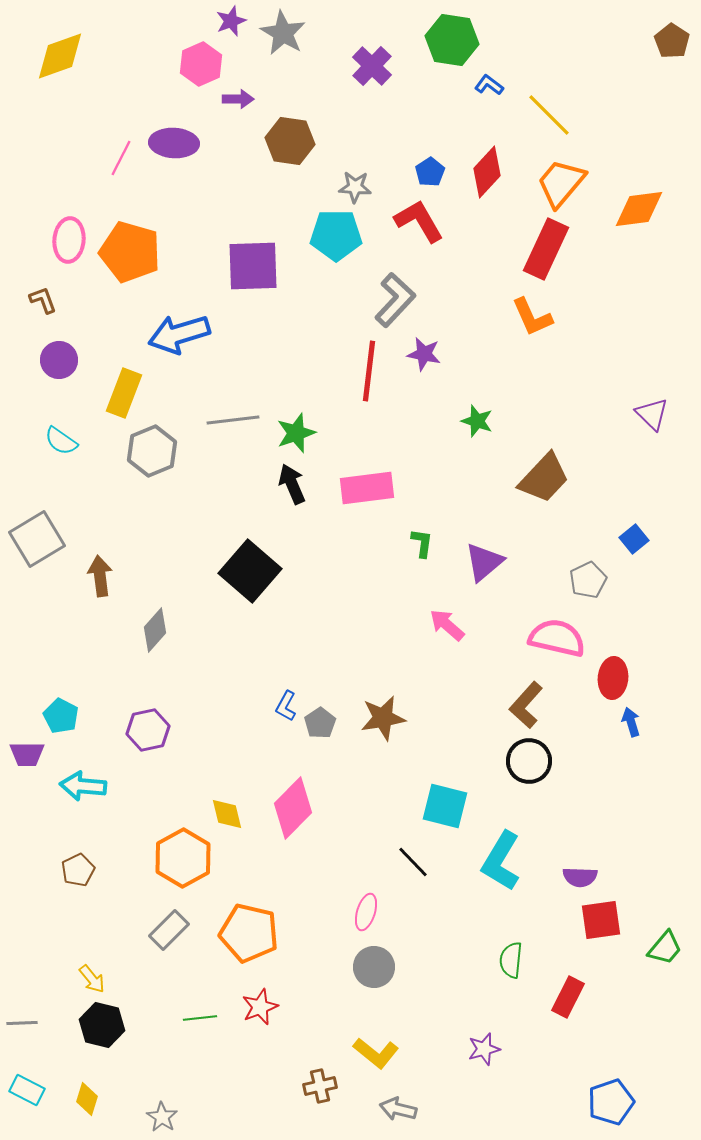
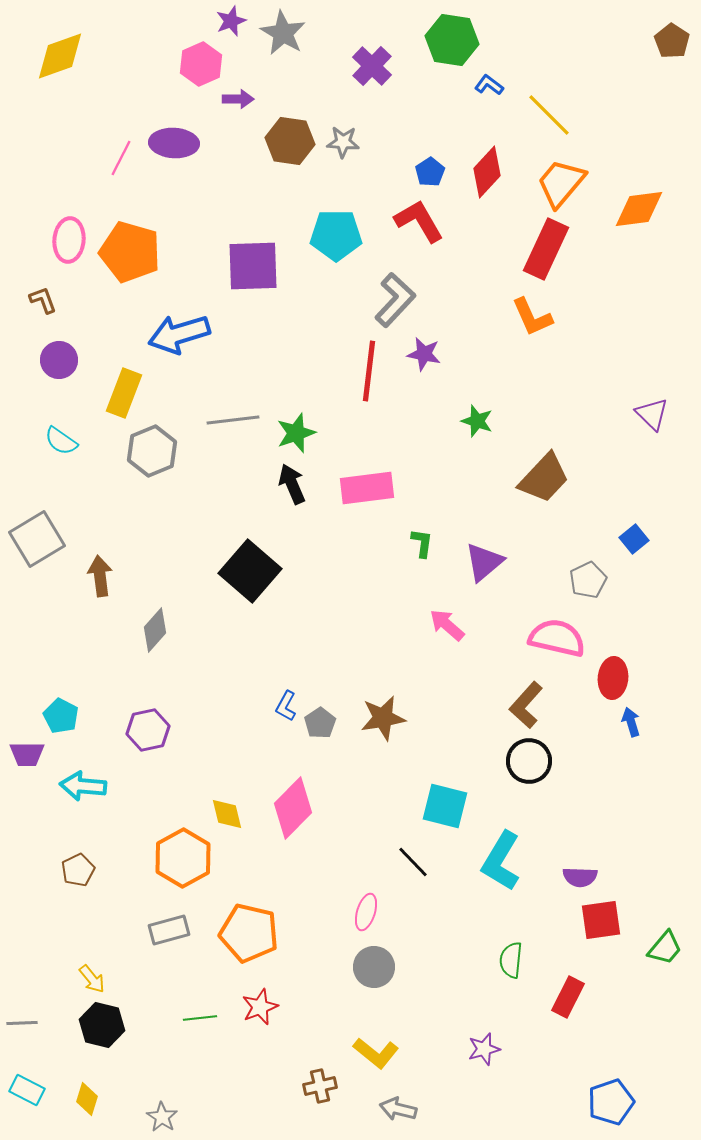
gray star at (355, 187): moved 12 px left, 45 px up
gray rectangle at (169, 930): rotated 30 degrees clockwise
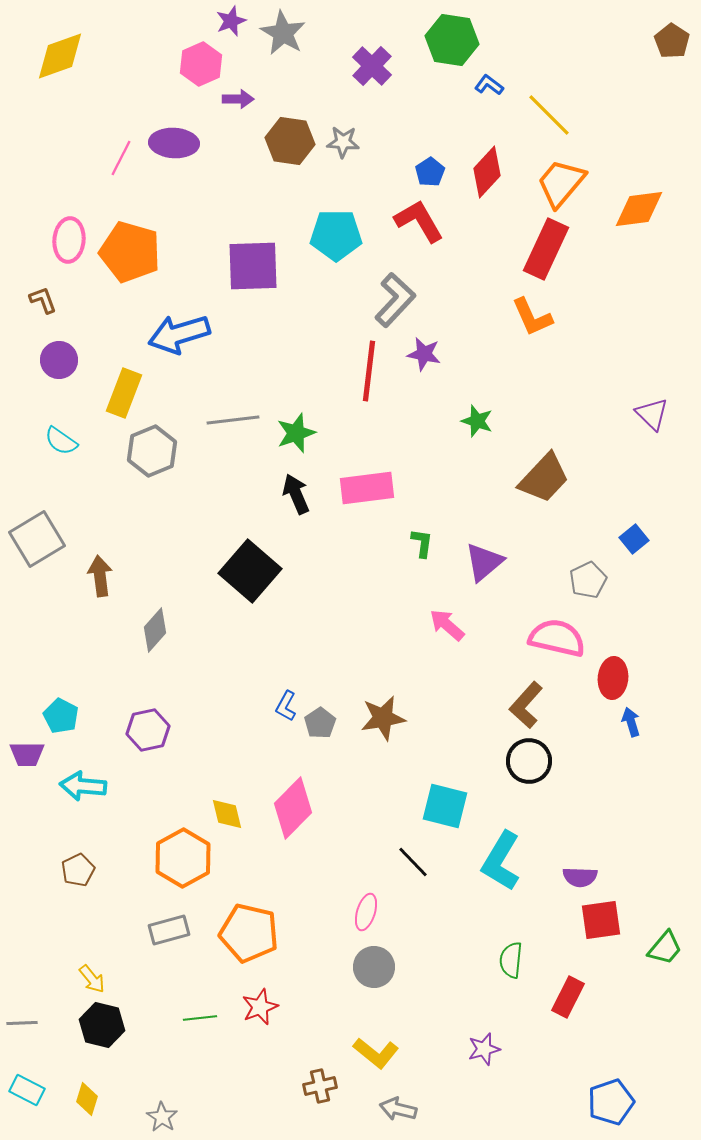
black arrow at (292, 484): moved 4 px right, 10 px down
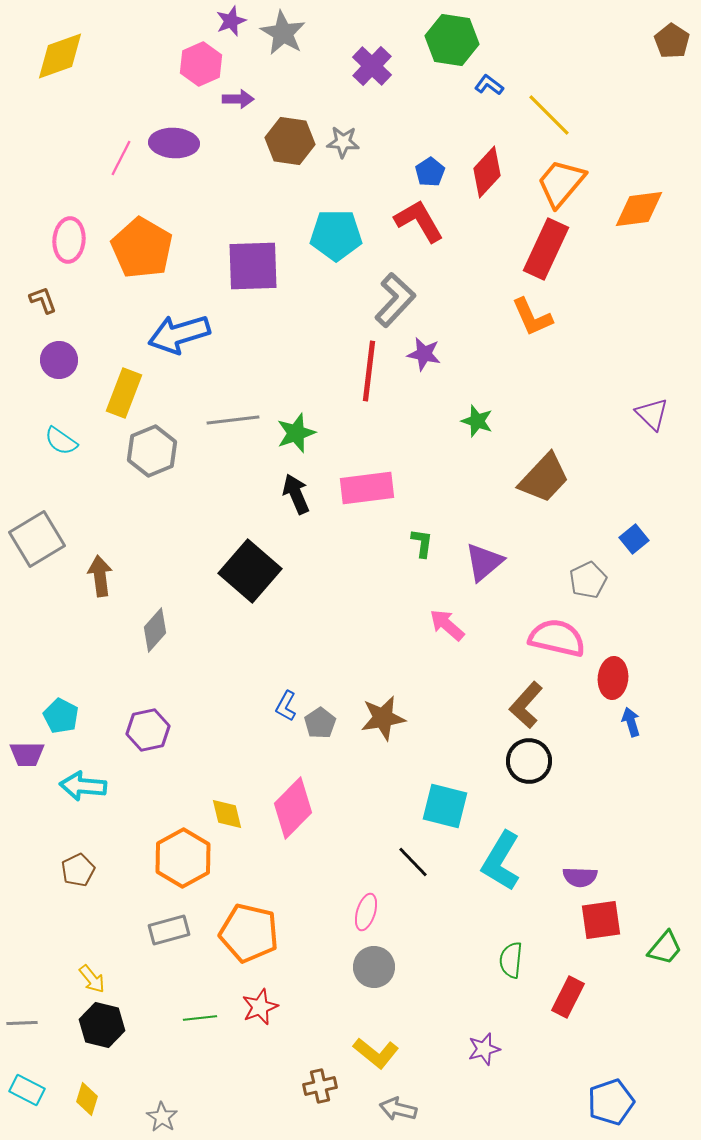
orange pentagon at (130, 252): moved 12 px right, 4 px up; rotated 14 degrees clockwise
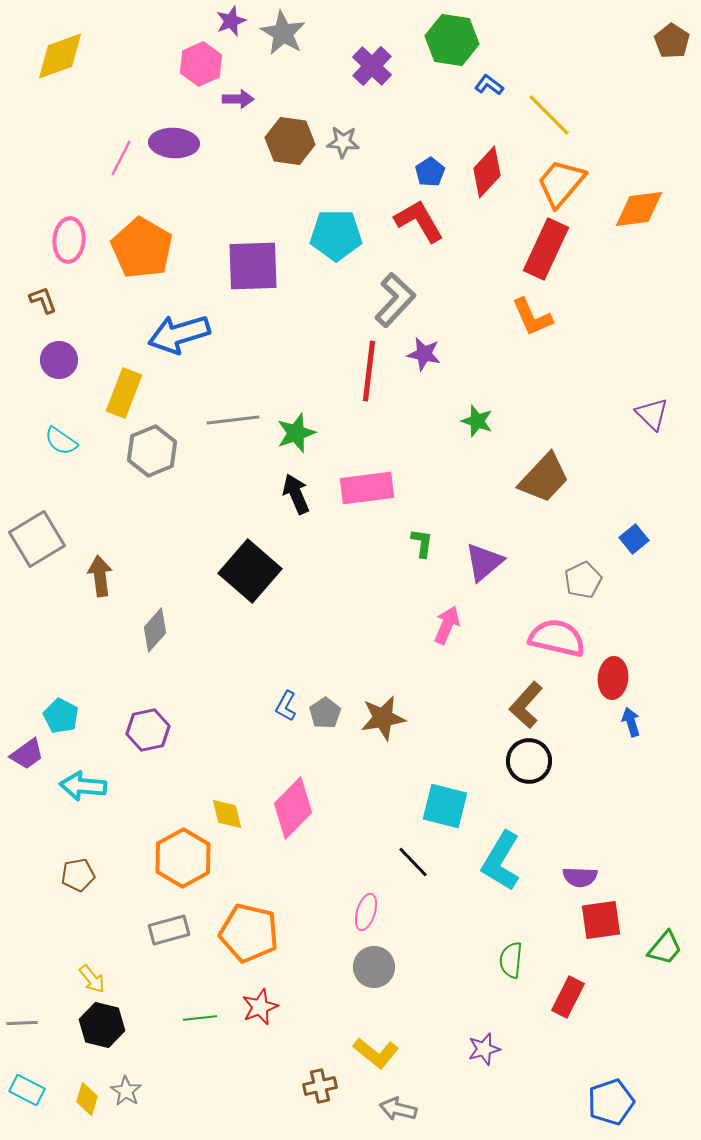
gray pentagon at (588, 580): moved 5 px left
pink arrow at (447, 625): rotated 72 degrees clockwise
gray pentagon at (320, 723): moved 5 px right, 10 px up
purple trapezoid at (27, 754): rotated 36 degrees counterclockwise
brown pentagon at (78, 870): moved 5 px down; rotated 16 degrees clockwise
gray star at (162, 1117): moved 36 px left, 26 px up
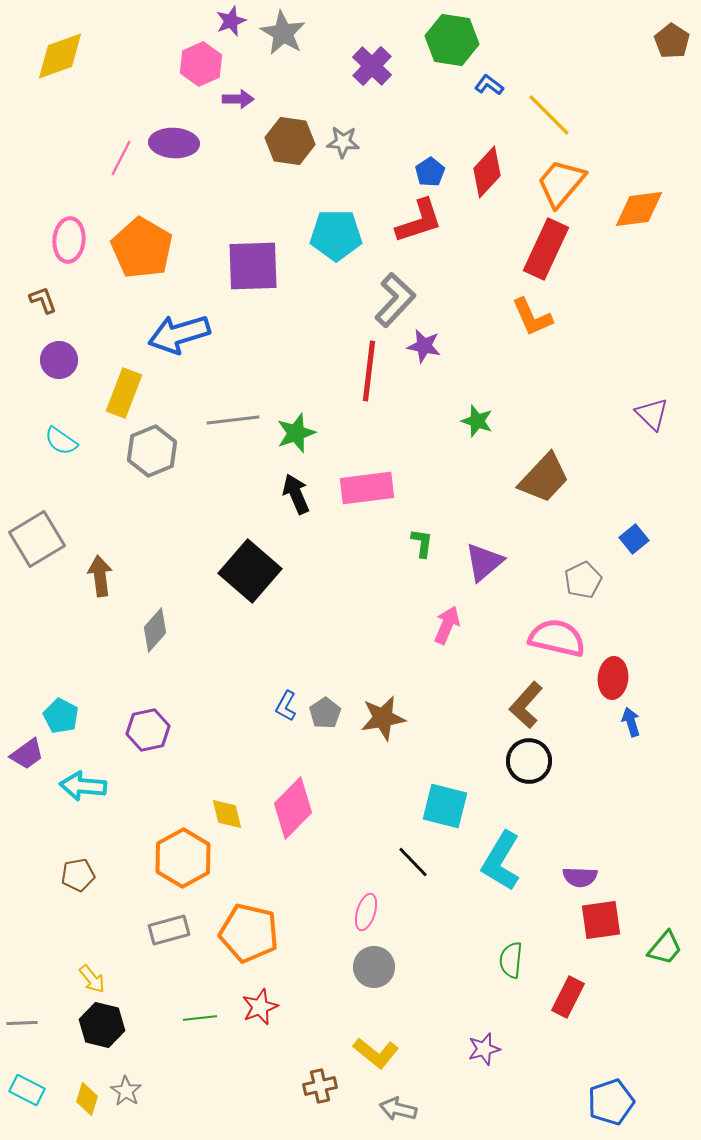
red L-shape at (419, 221): rotated 102 degrees clockwise
purple star at (424, 354): moved 8 px up
